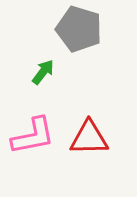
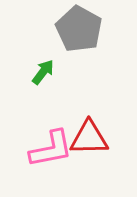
gray pentagon: rotated 12 degrees clockwise
pink L-shape: moved 18 px right, 13 px down
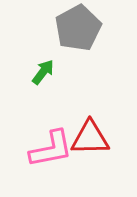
gray pentagon: moved 1 px left, 1 px up; rotated 15 degrees clockwise
red triangle: moved 1 px right
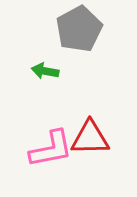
gray pentagon: moved 1 px right, 1 px down
green arrow: moved 2 px right, 1 px up; rotated 116 degrees counterclockwise
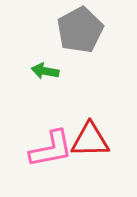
gray pentagon: moved 1 px right, 1 px down
red triangle: moved 2 px down
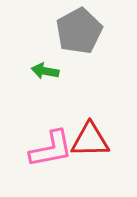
gray pentagon: moved 1 px left, 1 px down
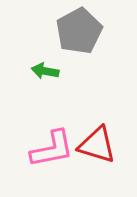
red triangle: moved 7 px right, 5 px down; rotated 18 degrees clockwise
pink L-shape: moved 1 px right
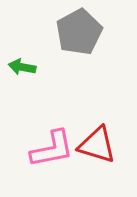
gray pentagon: moved 1 px down
green arrow: moved 23 px left, 4 px up
